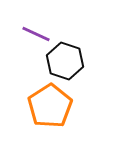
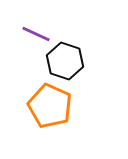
orange pentagon: rotated 15 degrees counterclockwise
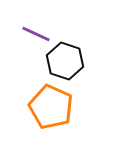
orange pentagon: moved 1 px right, 1 px down
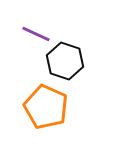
orange pentagon: moved 5 px left
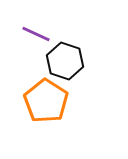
orange pentagon: moved 6 px up; rotated 9 degrees clockwise
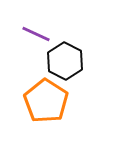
black hexagon: rotated 9 degrees clockwise
